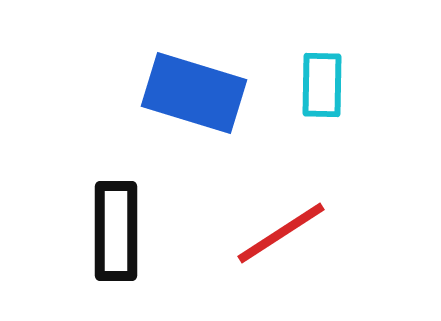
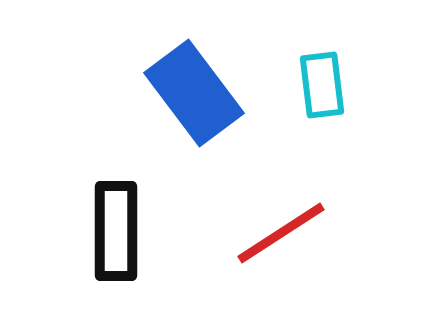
cyan rectangle: rotated 8 degrees counterclockwise
blue rectangle: rotated 36 degrees clockwise
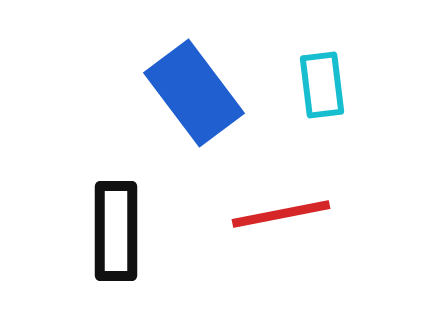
red line: moved 19 px up; rotated 22 degrees clockwise
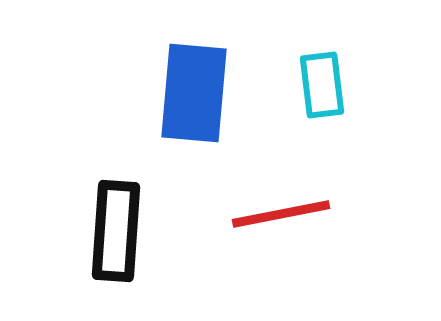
blue rectangle: rotated 42 degrees clockwise
black rectangle: rotated 4 degrees clockwise
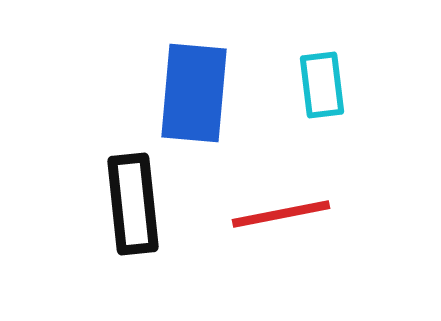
black rectangle: moved 17 px right, 27 px up; rotated 10 degrees counterclockwise
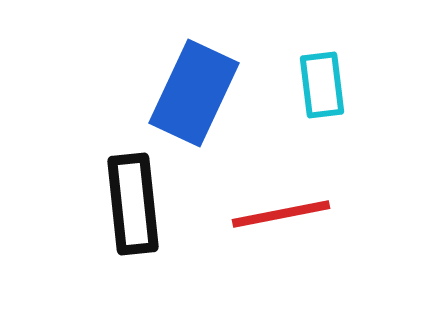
blue rectangle: rotated 20 degrees clockwise
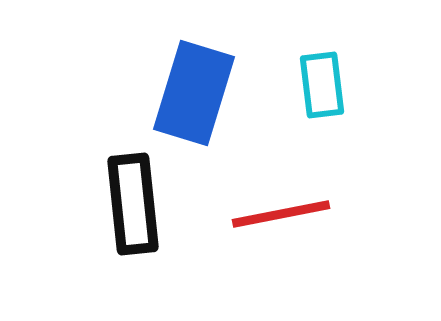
blue rectangle: rotated 8 degrees counterclockwise
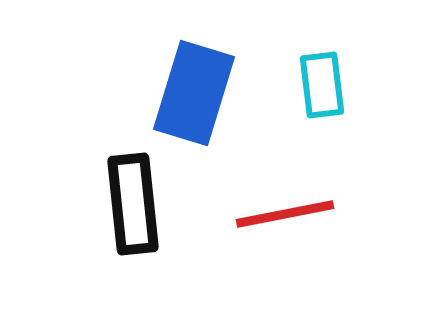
red line: moved 4 px right
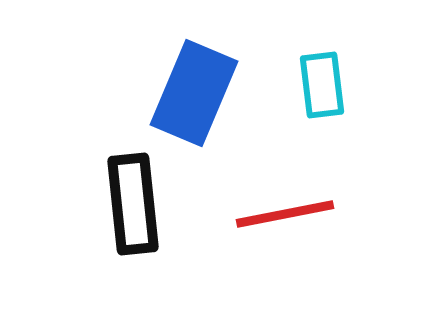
blue rectangle: rotated 6 degrees clockwise
